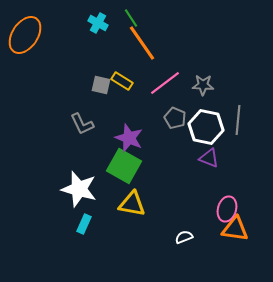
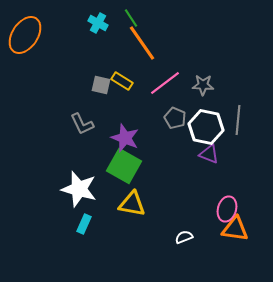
purple star: moved 4 px left
purple triangle: moved 4 px up
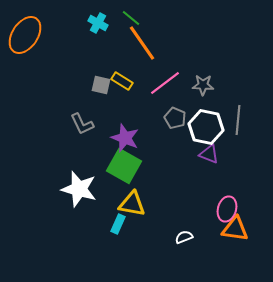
green line: rotated 18 degrees counterclockwise
cyan rectangle: moved 34 px right
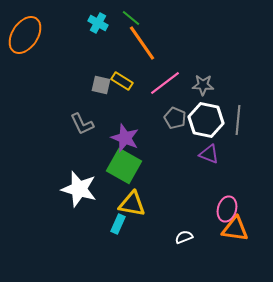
white hexagon: moved 7 px up
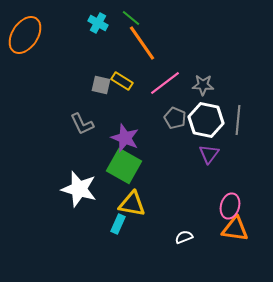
purple triangle: rotated 45 degrees clockwise
pink ellipse: moved 3 px right, 3 px up
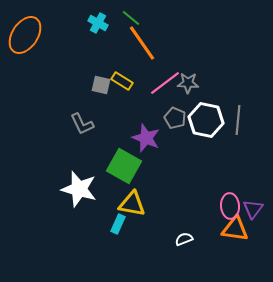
gray star: moved 15 px left, 2 px up
purple star: moved 21 px right
purple triangle: moved 44 px right, 55 px down
pink ellipse: rotated 20 degrees counterclockwise
white semicircle: moved 2 px down
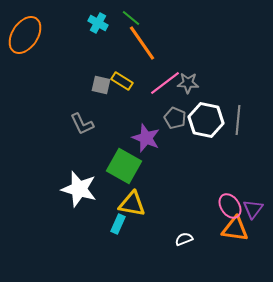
pink ellipse: rotated 30 degrees counterclockwise
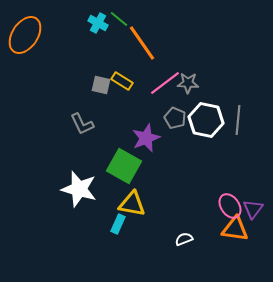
green line: moved 12 px left, 1 px down
purple star: rotated 28 degrees clockwise
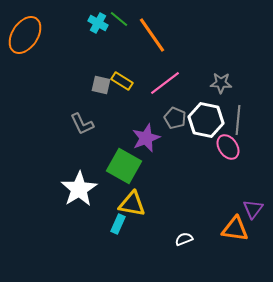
orange line: moved 10 px right, 8 px up
gray star: moved 33 px right
white star: rotated 24 degrees clockwise
pink ellipse: moved 2 px left, 59 px up
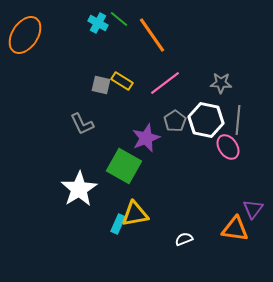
gray pentagon: moved 3 px down; rotated 15 degrees clockwise
yellow triangle: moved 3 px right, 10 px down; rotated 20 degrees counterclockwise
